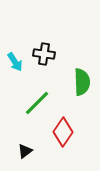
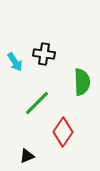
black triangle: moved 2 px right, 5 px down; rotated 14 degrees clockwise
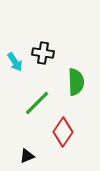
black cross: moved 1 px left, 1 px up
green semicircle: moved 6 px left
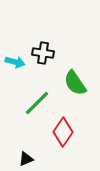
cyan arrow: rotated 42 degrees counterclockwise
green semicircle: moved 1 px left, 1 px down; rotated 148 degrees clockwise
black triangle: moved 1 px left, 3 px down
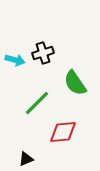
black cross: rotated 25 degrees counterclockwise
cyan arrow: moved 2 px up
red diamond: rotated 52 degrees clockwise
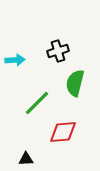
black cross: moved 15 px right, 2 px up
cyan arrow: rotated 18 degrees counterclockwise
green semicircle: rotated 48 degrees clockwise
black triangle: rotated 21 degrees clockwise
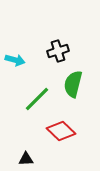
cyan arrow: rotated 18 degrees clockwise
green semicircle: moved 2 px left, 1 px down
green line: moved 4 px up
red diamond: moved 2 px left, 1 px up; rotated 48 degrees clockwise
